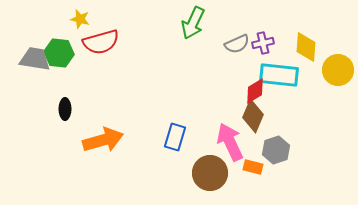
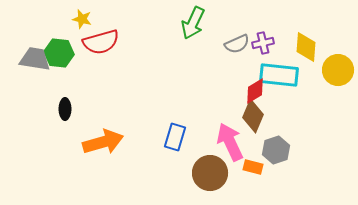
yellow star: moved 2 px right
orange arrow: moved 2 px down
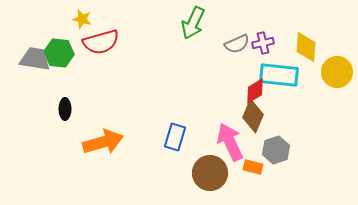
yellow circle: moved 1 px left, 2 px down
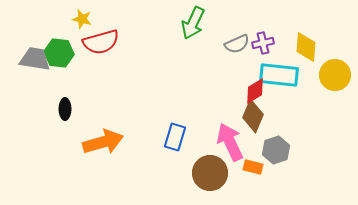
yellow circle: moved 2 px left, 3 px down
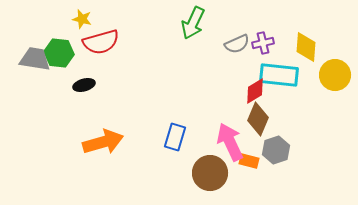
black ellipse: moved 19 px right, 24 px up; rotated 75 degrees clockwise
brown diamond: moved 5 px right, 3 px down
orange rectangle: moved 4 px left, 6 px up
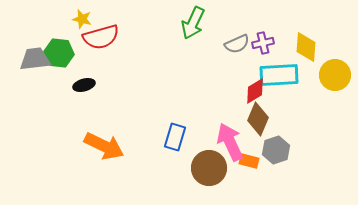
red semicircle: moved 5 px up
gray trapezoid: rotated 16 degrees counterclockwise
cyan rectangle: rotated 9 degrees counterclockwise
orange arrow: moved 1 px right, 4 px down; rotated 42 degrees clockwise
brown circle: moved 1 px left, 5 px up
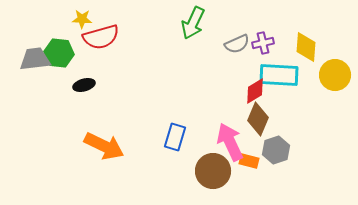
yellow star: rotated 12 degrees counterclockwise
cyan rectangle: rotated 6 degrees clockwise
brown circle: moved 4 px right, 3 px down
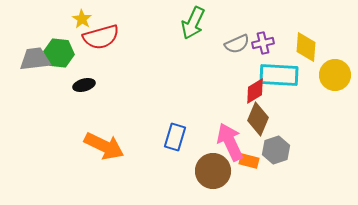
yellow star: rotated 30 degrees clockwise
